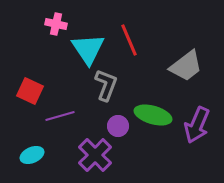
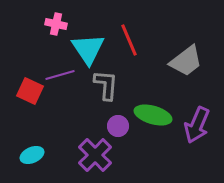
gray trapezoid: moved 5 px up
gray L-shape: rotated 16 degrees counterclockwise
purple line: moved 41 px up
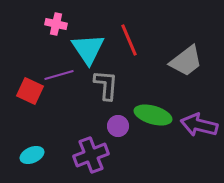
purple line: moved 1 px left
purple arrow: moved 2 px right; rotated 81 degrees clockwise
purple cross: moved 4 px left; rotated 24 degrees clockwise
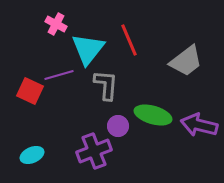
pink cross: rotated 15 degrees clockwise
cyan triangle: rotated 12 degrees clockwise
purple cross: moved 3 px right, 4 px up
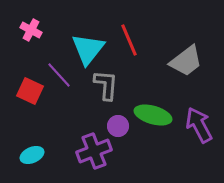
pink cross: moved 25 px left, 6 px down
purple line: rotated 64 degrees clockwise
purple arrow: rotated 48 degrees clockwise
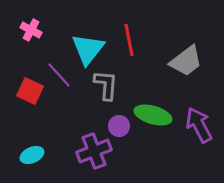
red line: rotated 12 degrees clockwise
purple circle: moved 1 px right
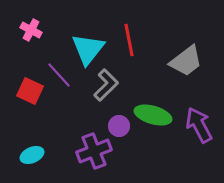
gray L-shape: rotated 40 degrees clockwise
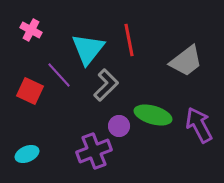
cyan ellipse: moved 5 px left, 1 px up
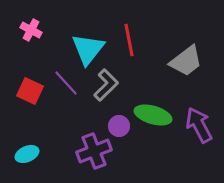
purple line: moved 7 px right, 8 px down
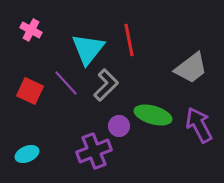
gray trapezoid: moved 5 px right, 7 px down
